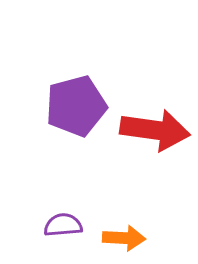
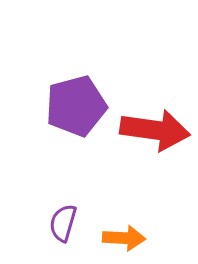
purple semicircle: moved 2 px up; rotated 69 degrees counterclockwise
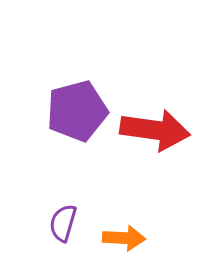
purple pentagon: moved 1 px right, 5 px down
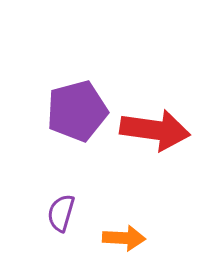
purple semicircle: moved 2 px left, 10 px up
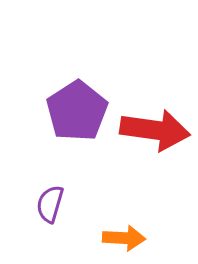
purple pentagon: rotated 18 degrees counterclockwise
purple semicircle: moved 11 px left, 9 px up
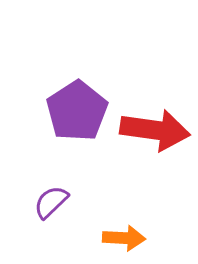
purple semicircle: moved 1 px right, 2 px up; rotated 30 degrees clockwise
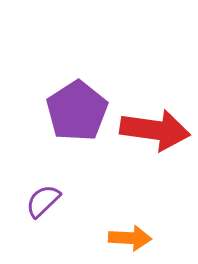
purple semicircle: moved 8 px left, 1 px up
orange arrow: moved 6 px right
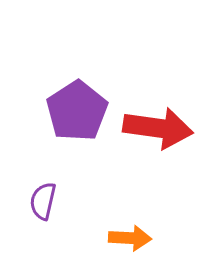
red arrow: moved 3 px right, 2 px up
purple semicircle: rotated 33 degrees counterclockwise
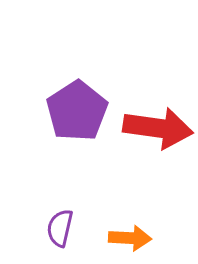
purple semicircle: moved 17 px right, 27 px down
